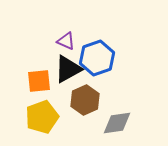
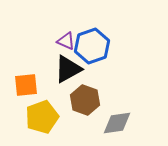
blue hexagon: moved 5 px left, 12 px up
orange square: moved 13 px left, 4 px down
brown hexagon: rotated 16 degrees counterclockwise
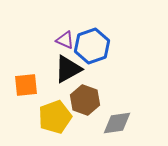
purple triangle: moved 1 px left, 1 px up
yellow pentagon: moved 13 px right
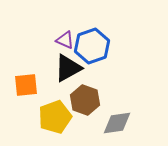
black triangle: moved 1 px up
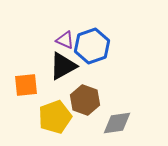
black triangle: moved 5 px left, 2 px up
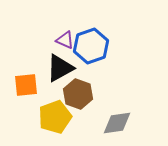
blue hexagon: moved 1 px left
black triangle: moved 3 px left, 2 px down
brown hexagon: moved 7 px left, 6 px up
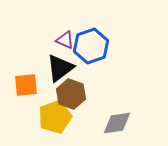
black triangle: rotated 8 degrees counterclockwise
brown hexagon: moved 7 px left
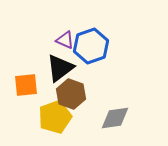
gray diamond: moved 2 px left, 5 px up
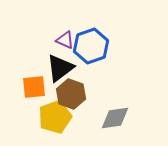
orange square: moved 8 px right, 2 px down
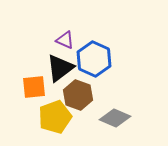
blue hexagon: moved 3 px right, 13 px down; rotated 16 degrees counterclockwise
brown hexagon: moved 7 px right, 1 px down
gray diamond: rotated 32 degrees clockwise
